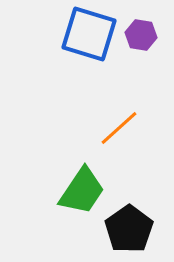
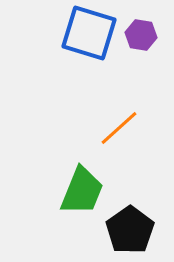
blue square: moved 1 px up
green trapezoid: rotated 12 degrees counterclockwise
black pentagon: moved 1 px right, 1 px down
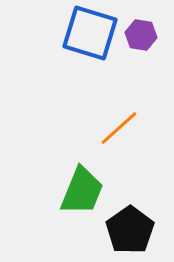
blue square: moved 1 px right
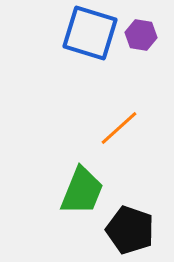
black pentagon: rotated 18 degrees counterclockwise
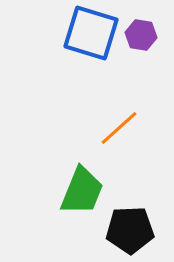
blue square: moved 1 px right
black pentagon: rotated 21 degrees counterclockwise
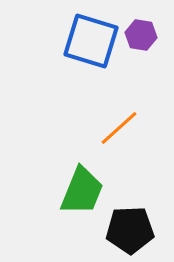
blue square: moved 8 px down
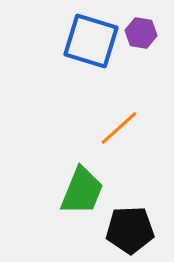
purple hexagon: moved 2 px up
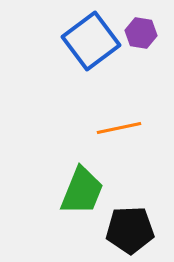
blue square: rotated 36 degrees clockwise
orange line: rotated 30 degrees clockwise
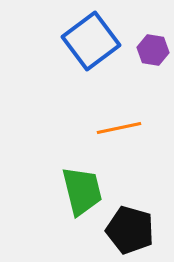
purple hexagon: moved 12 px right, 17 px down
green trapezoid: rotated 36 degrees counterclockwise
black pentagon: rotated 18 degrees clockwise
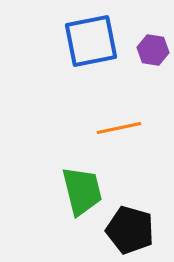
blue square: rotated 26 degrees clockwise
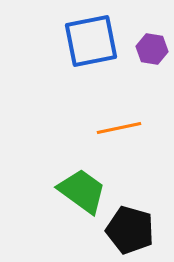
purple hexagon: moved 1 px left, 1 px up
green trapezoid: rotated 40 degrees counterclockwise
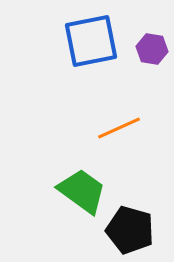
orange line: rotated 12 degrees counterclockwise
